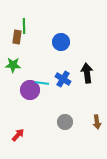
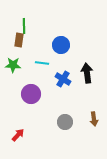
brown rectangle: moved 2 px right, 3 px down
blue circle: moved 3 px down
cyan line: moved 20 px up
purple circle: moved 1 px right, 4 px down
brown arrow: moved 3 px left, 3 px up
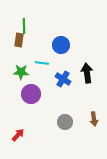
green star: moved 8 px right, 7 px down
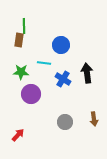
cyan line: moved 2 px right
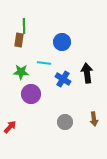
blue circle: moved 1 px right, 3 px up
red arrow: moved 8 px left, 8 px up
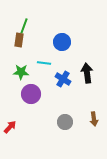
green line: rotated 21 degrees clockwise
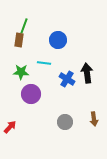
blue circle: moved 4 px left, 2 px up
blue cross: moved 4 px right
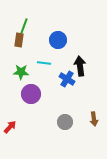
black arrow: moved 7 px left, 7 px up
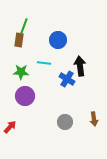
purple circle: moved 6 px left, 2 px down
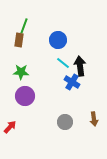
cyan line: moved 19 px right; rotated 32 degrees clockwise
blue cross: moved 5 px right, 3 px down
